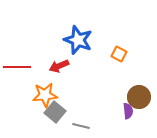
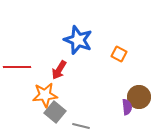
red arrow: moved 4 px down; rotated 36 degrees counterclockwise
purple semicircle: moved 1 px left, 4 px up
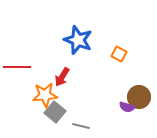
red arrow: moved 3 px right, 7 px down
purple semicircle: rotated 112 degrees clockwise
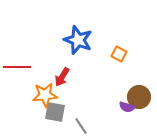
gray square: rotated 30 degrees counterclockwise
gray line: rotated 42 degrees clockwise
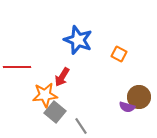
gray square: rotated 30 degrees clockwise
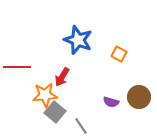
purple semicircle: moved 16 px left, 5 px up
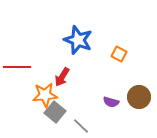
gray line: rotated 12 degrees counterclockwise
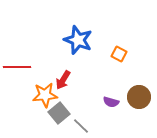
red arrow: moved 1 px right, 3 px down
gray square: moved 4 px right, 1 px down; rotated 10 degrees clockwise
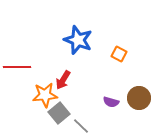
brown circle: moved 1 px down
